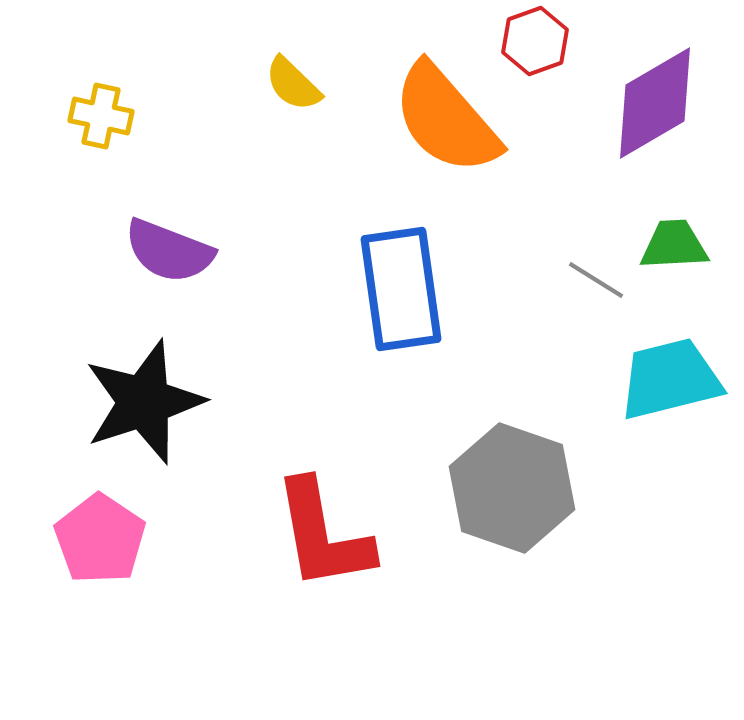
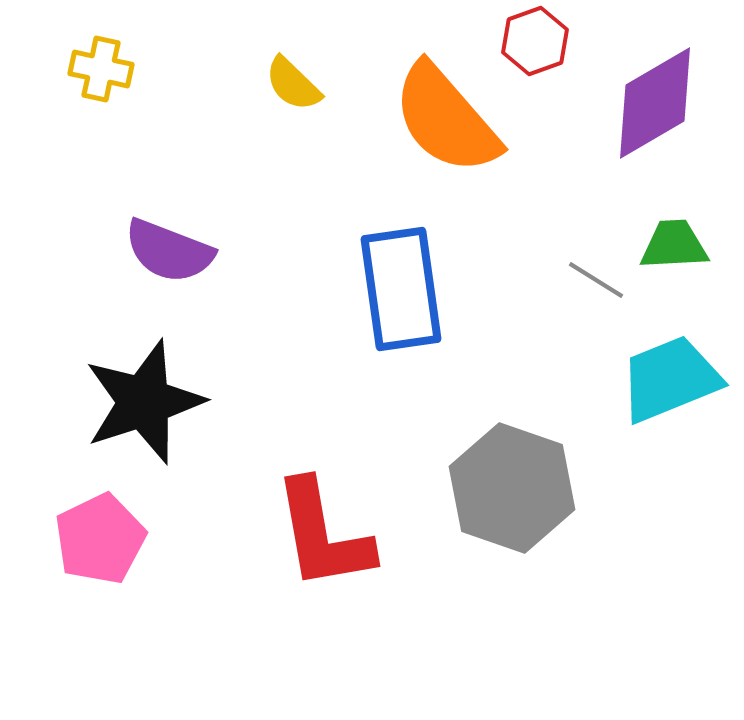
yellow cross: moved 47 px up
cyan trapezoid: rotated 8 degrees counterclockwise
pink pentagon: rotated 12 degrees clockwise
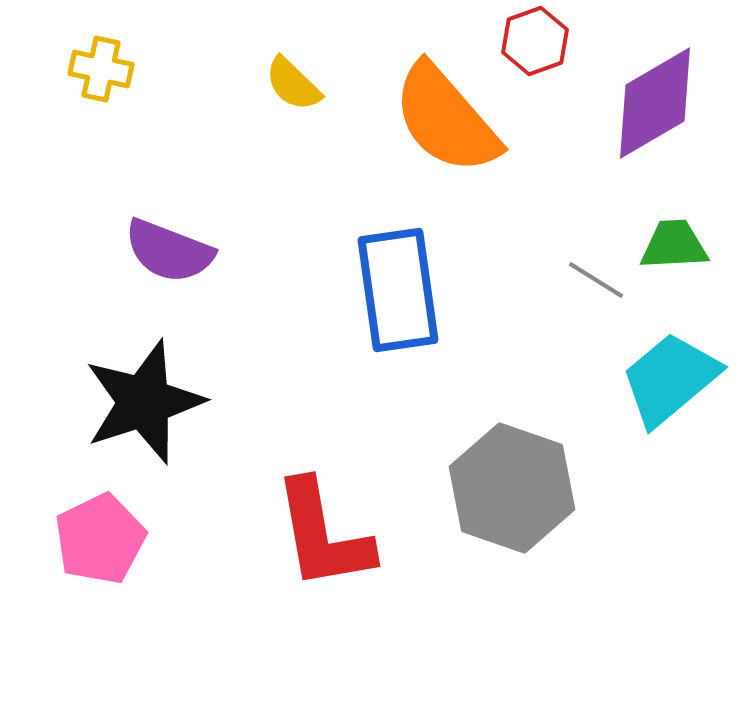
blue rectangle: moved 3 px left, 1 px down
cyan trapezoid: rotated 18 degrees counterclockwise
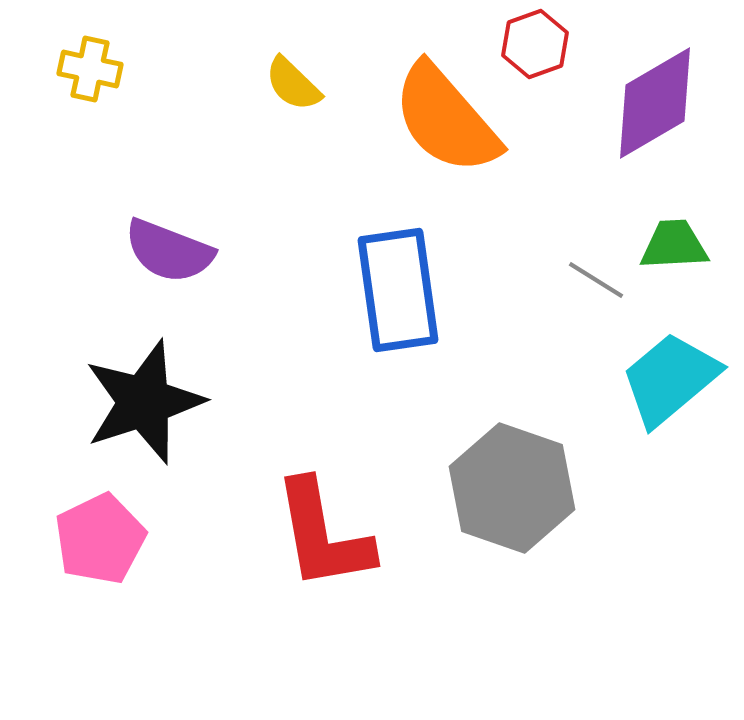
red hexagon: moved 3 px down
yellow cross: moved 11 px left
